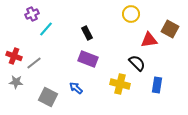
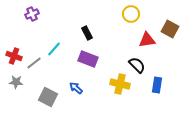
cyan line: moved 8 px right, 20 px down
red triangle: moved 2 px left
black semicircle: moved 2 px down
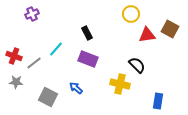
red triangle: moved 5 px up
cyan line: moved 2 px right
blue rectangle: moved 1 px right, 16 px down
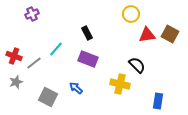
brown square: moved 5 px down
gray star: rotated 24 degrees counterclockwise
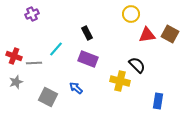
gray line: rotated 35 degrees clockwise
yellow cross: moved 3 px up
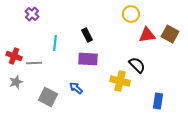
purple cross: rotated 24 degrees counterclockwise
black rectangle: moved 2 px down
cyan line: moved 1 px left, 6 px up; rotated 35 degrees counterclockwise
purple rectangle: rotated 18 degrees counterclockwise
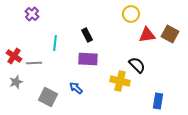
red cross: rotated 14 degrees clockwise
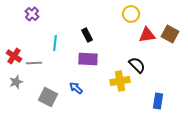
yellow cross: rotated 24 degrees counterclockwise
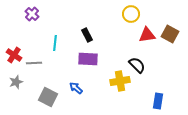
red cross: moved 1 px up
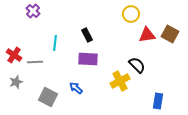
purple cross: moved 1 px right, 3 px up
gray line: moved 1 px right, 1 px up
yellow cross: rotated 18 degrees counterclockwise
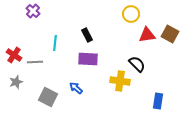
black semicircle: moved 1 px up
yellow cross: rotated 36 degrees clockwise
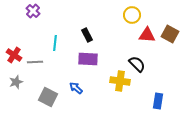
yellow circle: moved 1 px right, 1 px down
red triangle: rotated 12 degrees clockwise
